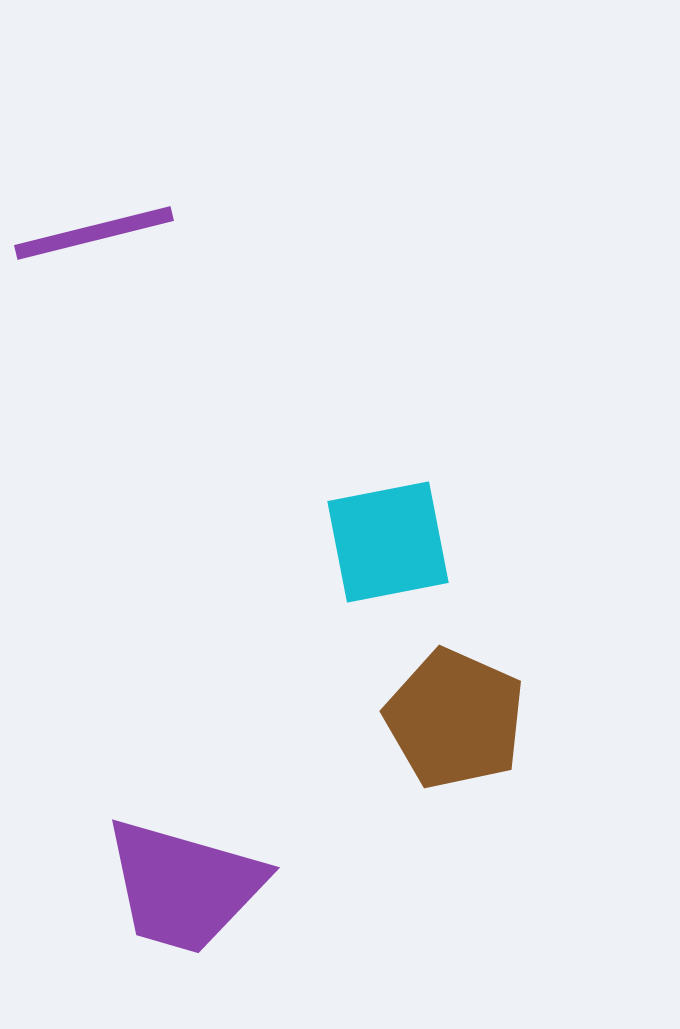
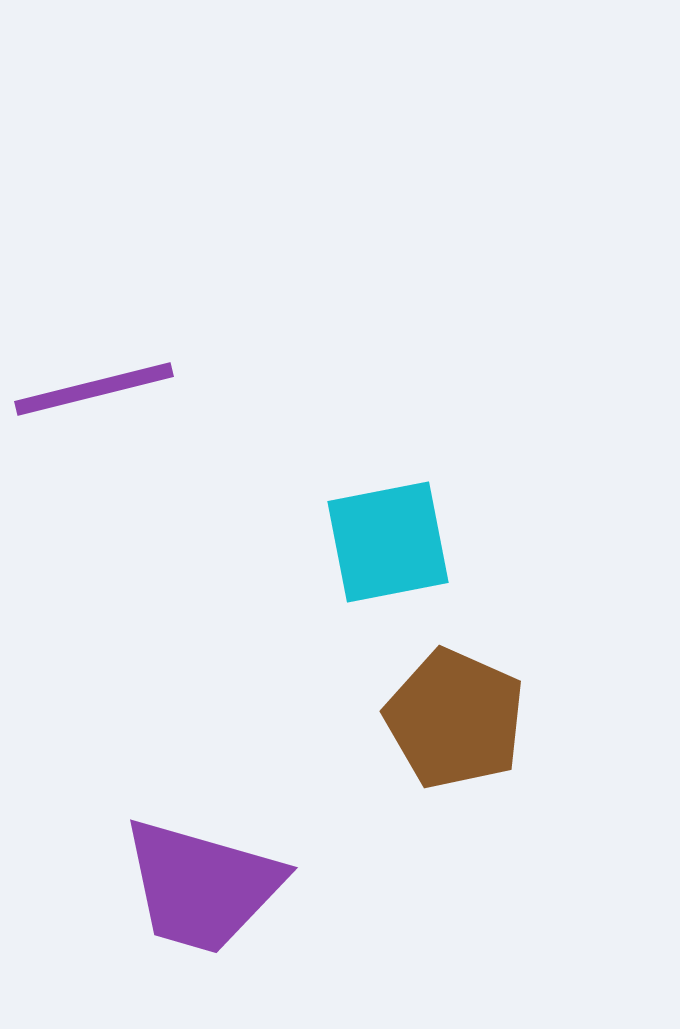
purple line: moved 156 px down
purple trapezoid: moved 18 px right
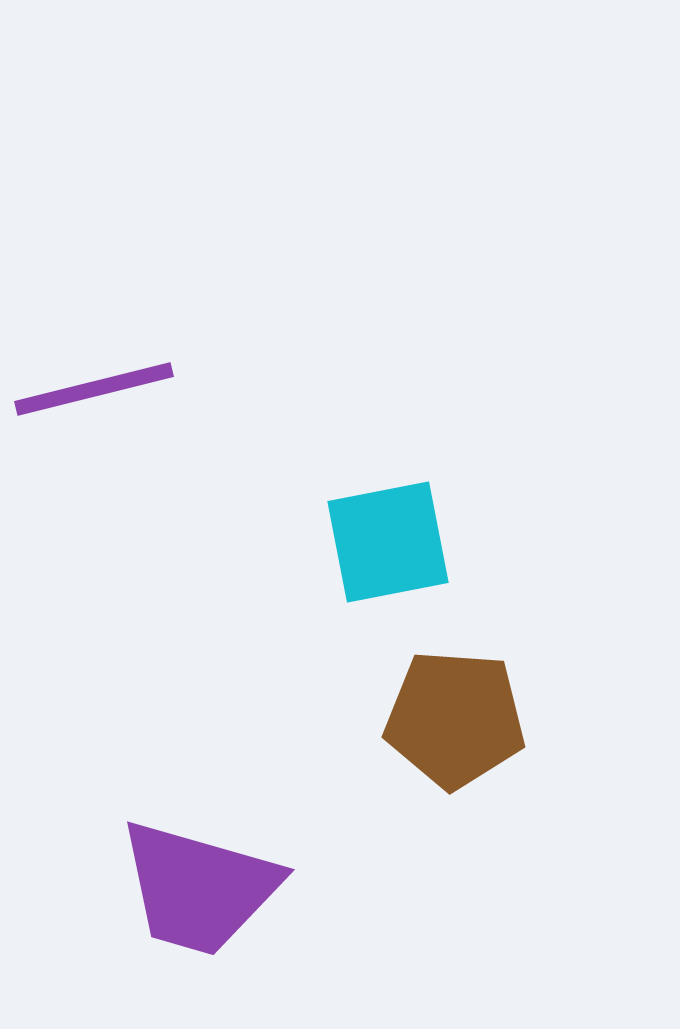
brown pentagon: rotated 20 degrees counterclockwise
purple trapezoid: moved 3 px left, 2 px down
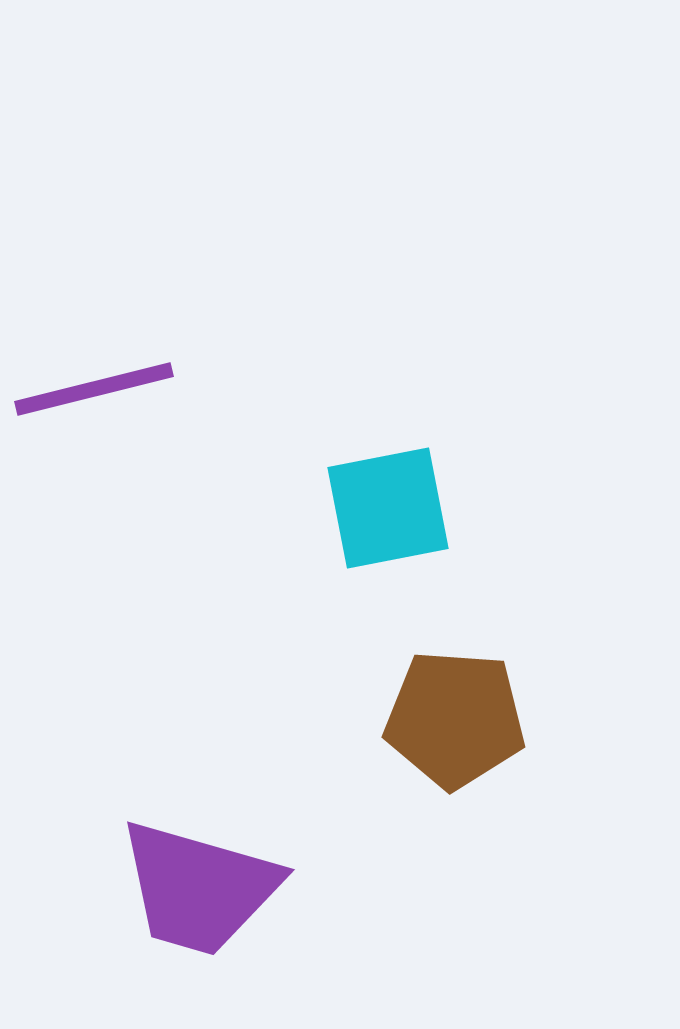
cyan square: moved 34 px up
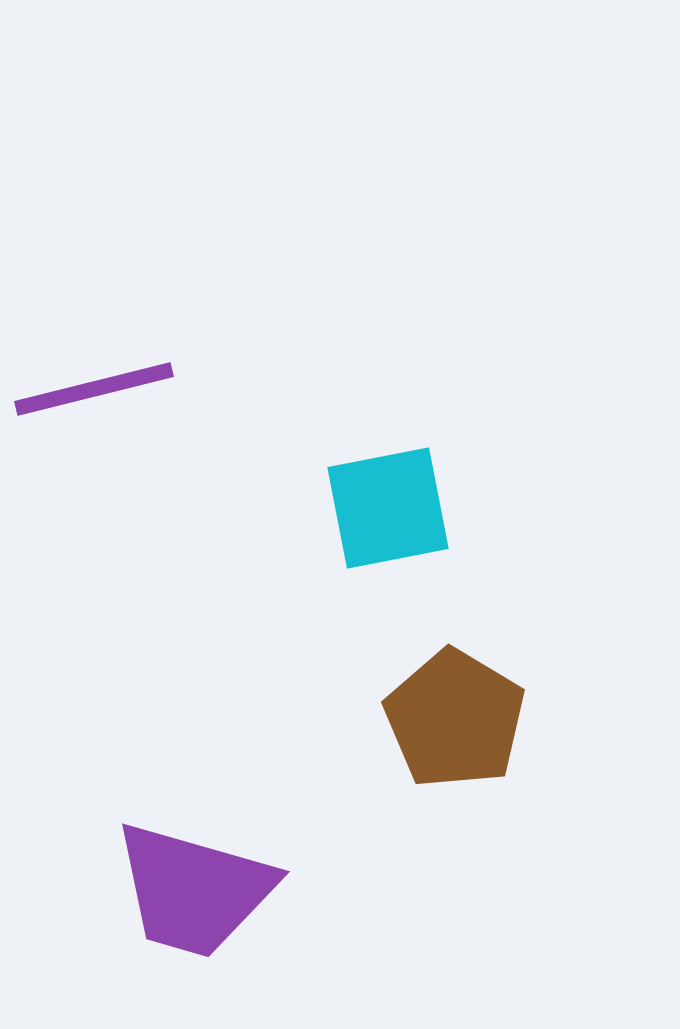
brown pentagon: rotated 27 degrees clockwise
purple trapezoid: moved 5 px left, 2 px down
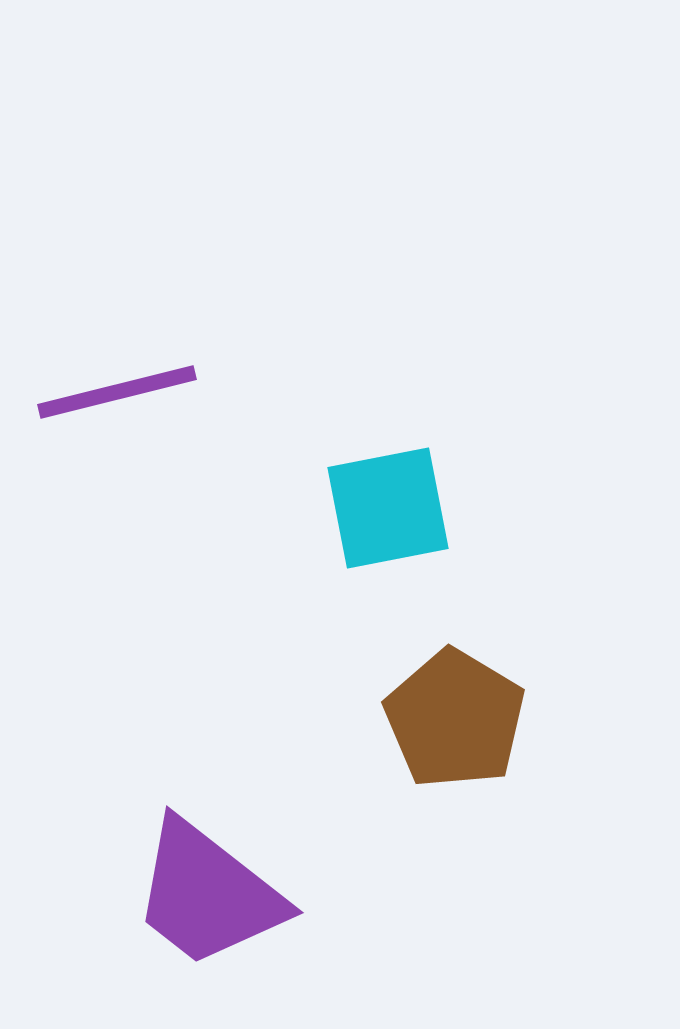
purple line: moved 23 px right, 3 px down
purple trapezoid: moved 14 px right, 4 px down; rotated 22 degrees clockwise
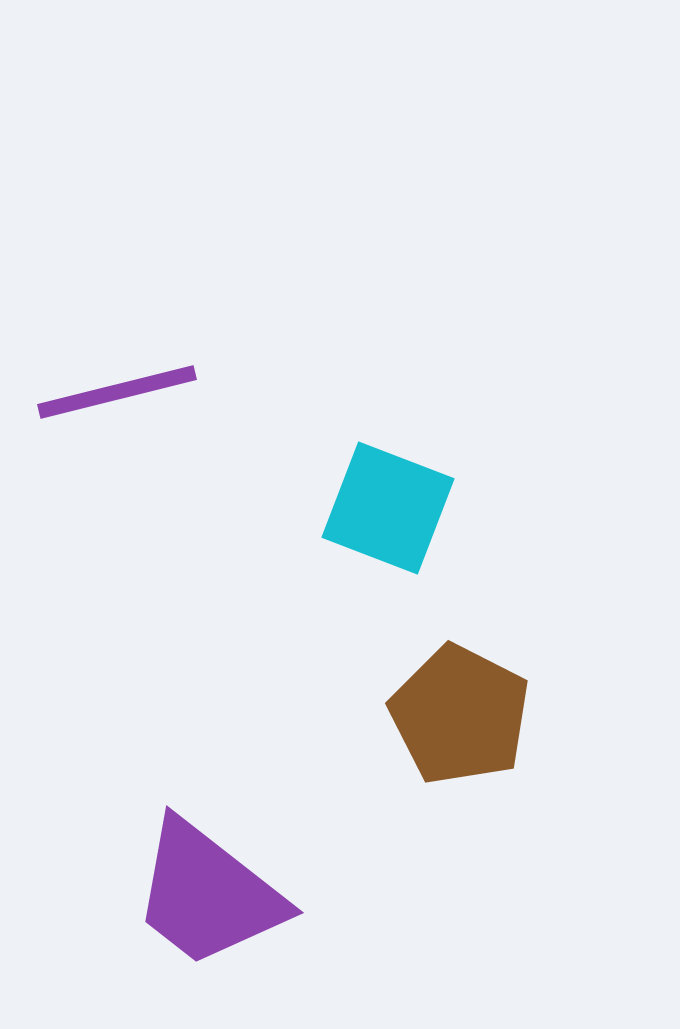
cyan square: rotated 32 degrees clockwise
brown pentagon: moved 5 px right, 4 px up; rotated 4 degrees counterclockwise
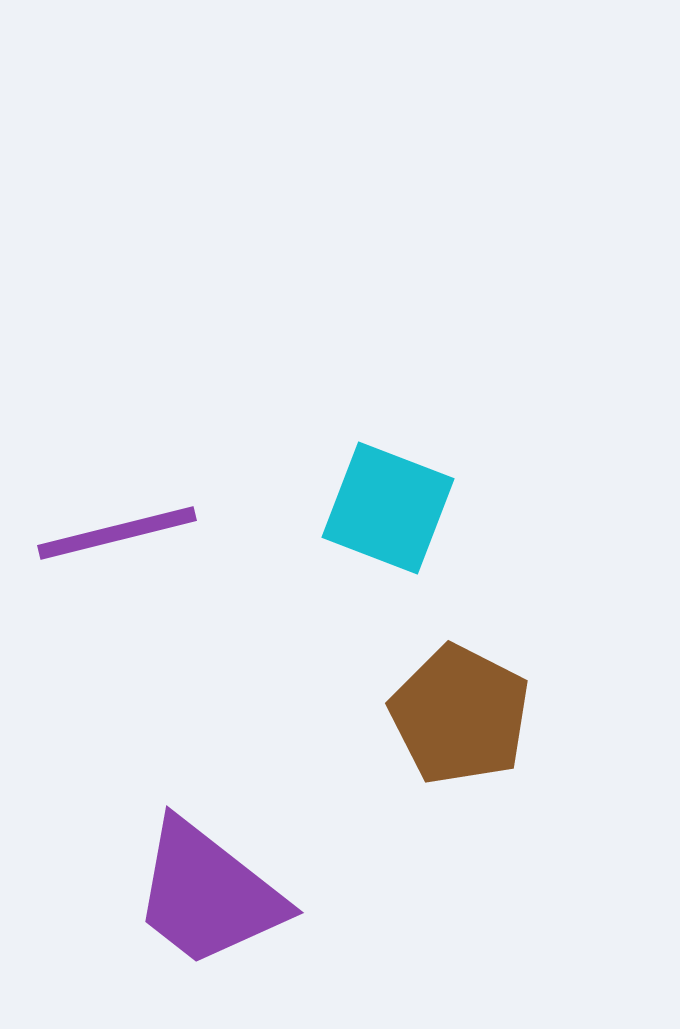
purple line: moved 141 px down
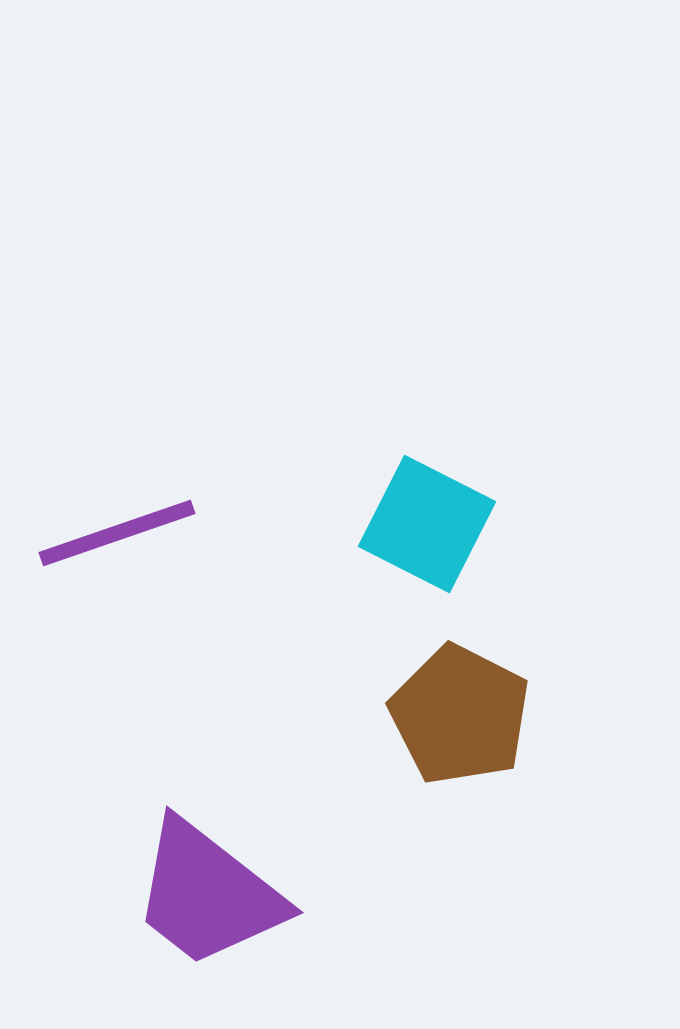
cyan square: moved 39 px right, 16 px down; rotated 6 degrees clockwise
purple line: rotated 5 degrees counterclockwise
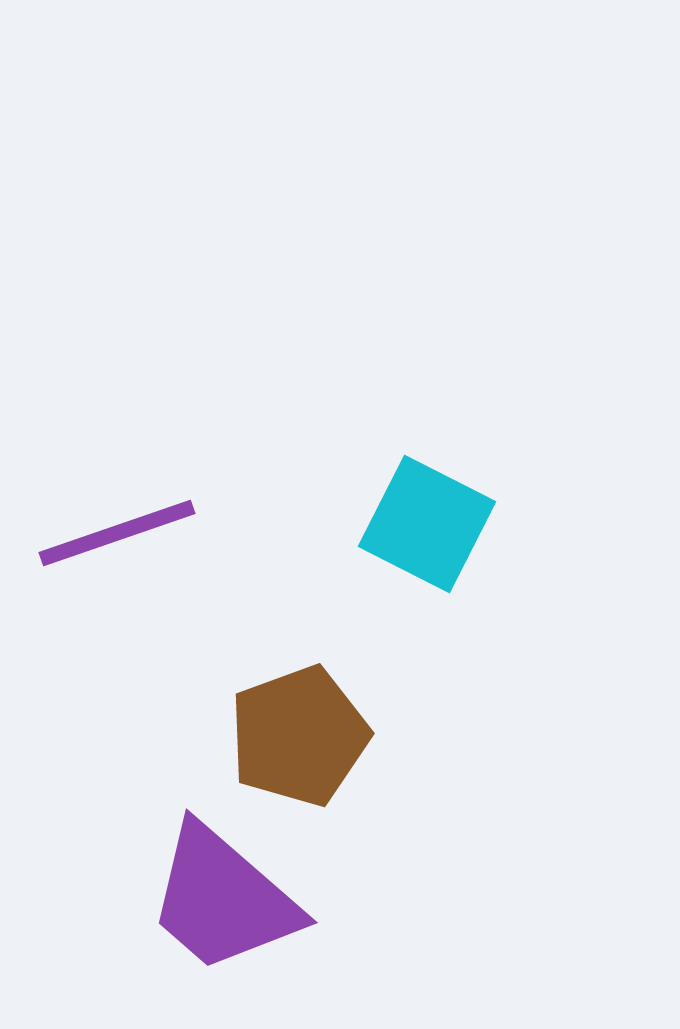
brown pentagon: moved 161 px left, 21 px down; rotated 25 degrees clockwise
purple trapezoid: moved 15 px right, 5 px down; rotated 3 degrees clockwise
